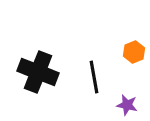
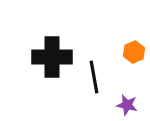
black cross: moved 14 px right, 15 px up; rotated 21 degrees counterclockwise
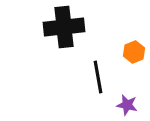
black cross: moved 12 px right, 30 px up; rotated 6 degrees counterclockwise
black line: moved 4 px right
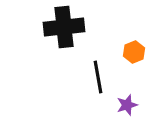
purple star: rotated 30 degrees counterclockwise
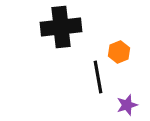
black cross: moved 3 px left
orange hexagon: moved 15 px left
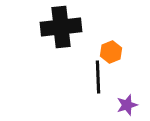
orange hexagon: moved 8 px left
black line: rotated 8 degrees clockwise
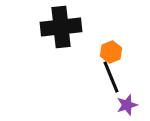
black line: moved 13 px right; rotated 20 degrees counterclockwise
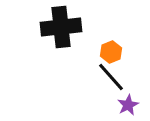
black line: rotated 20 degrees counterclockwise
purple star: moved 1 px right; rotated 10 degrees counterclockwise
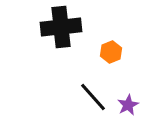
black line: moved 18 px left, 20 px down
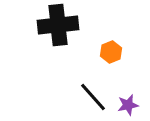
black cross: moved 3 px left, 2 px up
purple star: rotated 15 degrees clockwise
